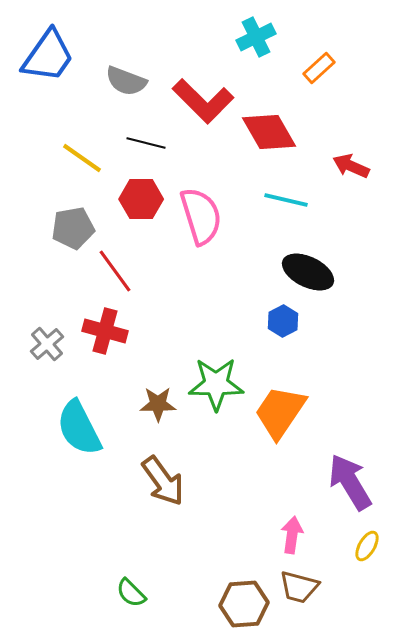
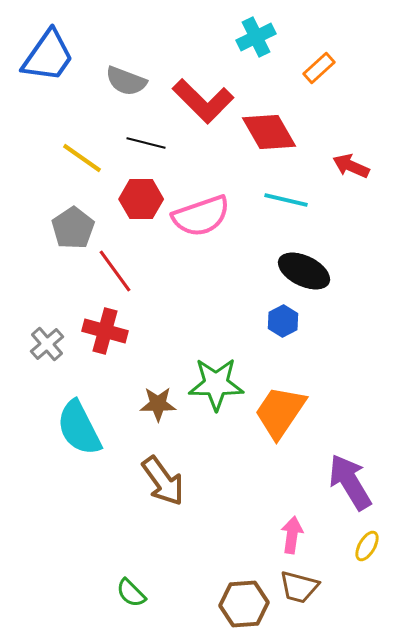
pink semicircle: rotated 88 degrees clockwise
gray pentagon: rotated 24 degrees counterclockwise
black ellipse: moved 4 px left, 1 px up
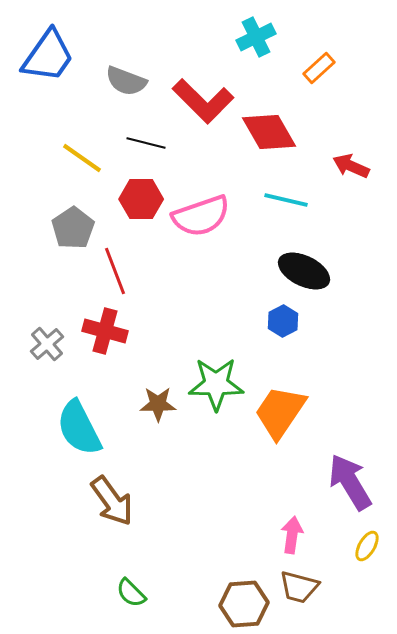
red line: rotated 15 degrees clockwise
brown arrow: moved 51 px left, 20 px down
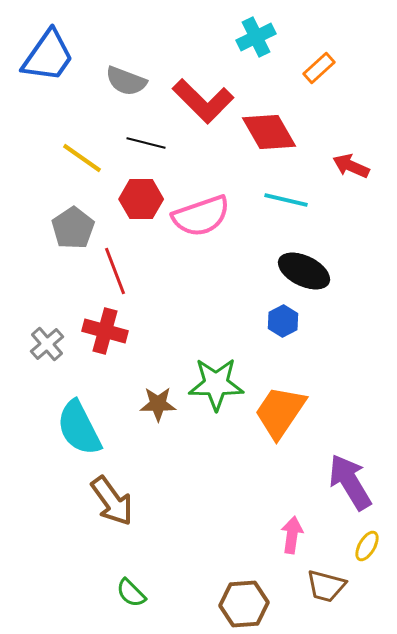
brown trapezoid: moved 27 px right, 1 px up
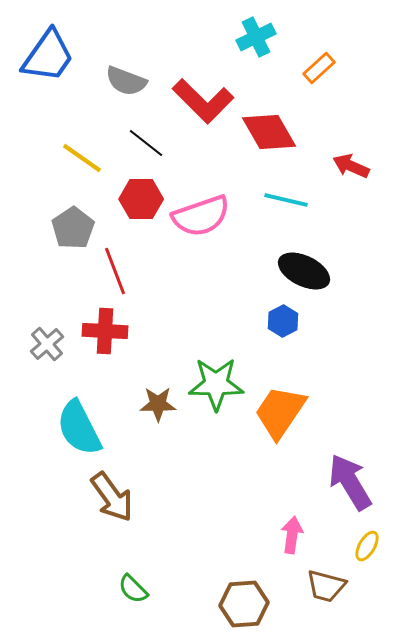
black line: rotated 24 degrees clockwise
red cross: rotated 12 degrees counterclockwise
brown arrow: moved 4 px up
green semicircle: moved 2 px right, 4 px up
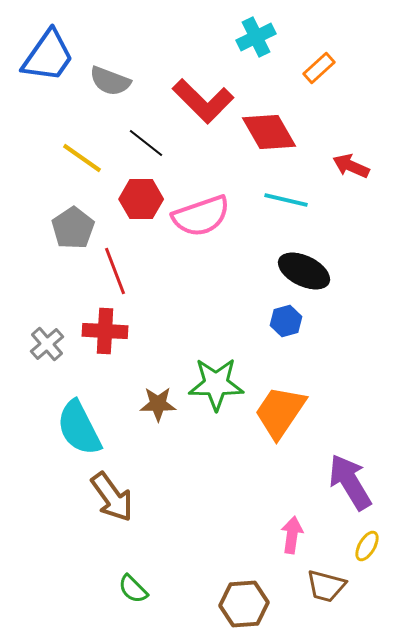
gray semicircle: moved 16 px left
blue hexagon: moved 3 px right; rotated 12 degrees clockwise
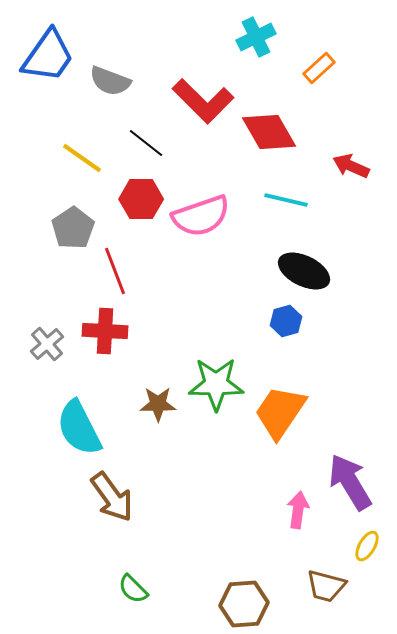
pink arrow: moved 6 px right, 25 px up
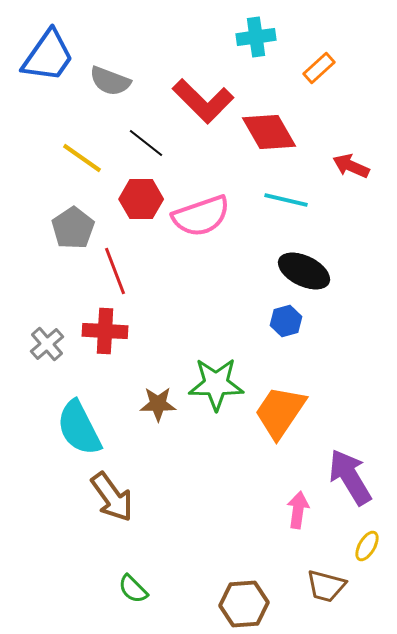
cyan cross: rotated 18 degrees clockwise
purple arrow: moved 5 px up
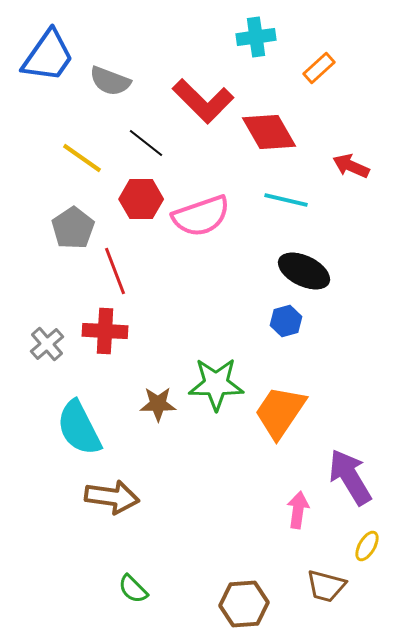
brown arrow: rotated 46 degrees counterclockwise
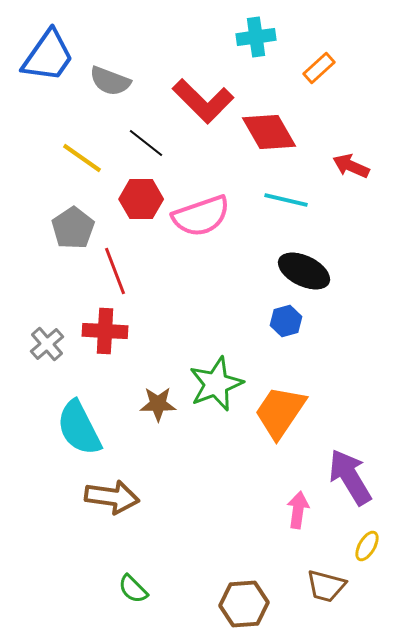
green star: rotated 22 degrees counterclockwise
